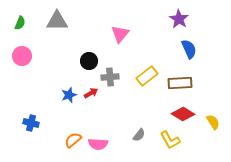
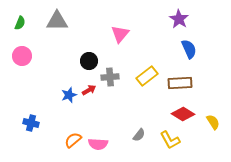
red arrow: moved 2 px left, 3 px up
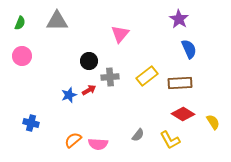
gray semicircle: moved 1 px left
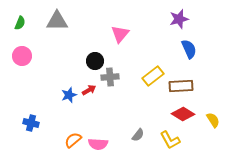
purple star: rotated 24 degrees clockwise
black circle: moved 6 px right
yellow rectangle: moved 6 px right
brown rectangle: moved 1 px right, 3 px down
yellow semicircle: moved 2 px up
